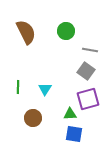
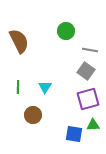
brown semicircle: moved 7 px left, 9 px down
cyan triangle: moved 2 px up
green triangle: moved 23 px right, 11 px down
brown circle: moved 3 px up
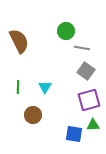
gray line: moved 8 px left, 2 px up
purple square: moved 1 px right, 1 px down
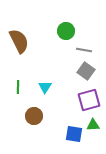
gray line: moved 2 px right, 2 px down
brown circle: moved 1 px right, 1 px down
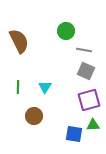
gray square: rotated 12 degrees counterclockwise
